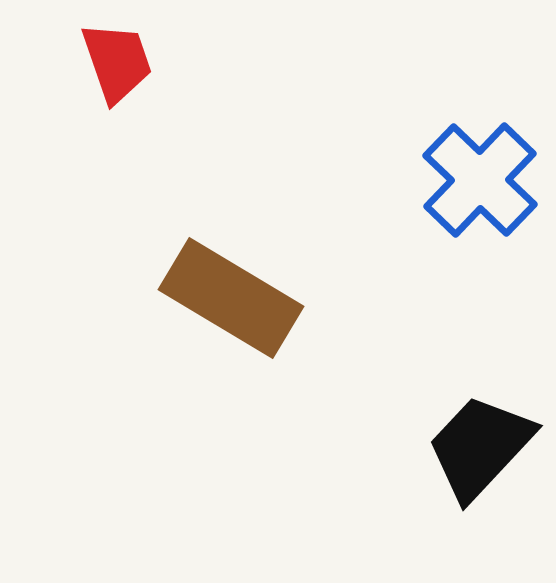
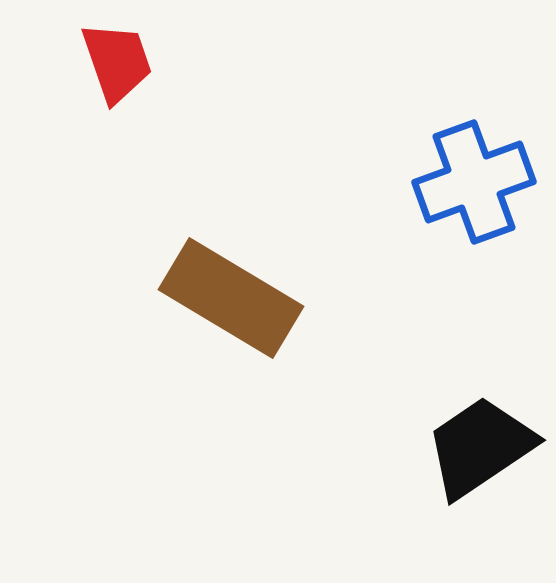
blue cross: moved 6 px left, 2 px down; rotated 26 degrees clockwise
black trapezoid: rotated 13 degrees clockwise
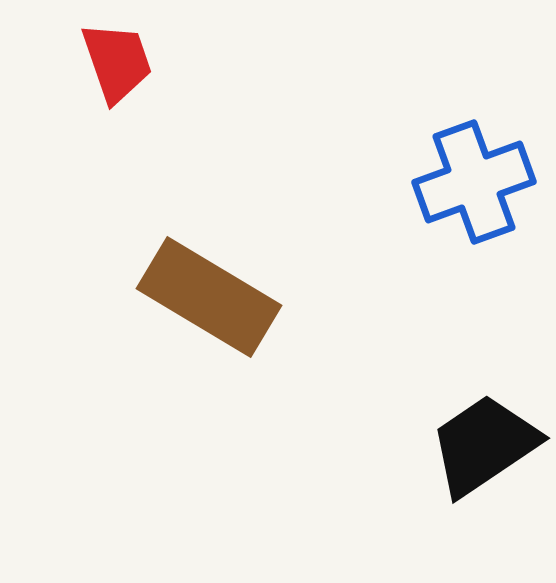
brown rectangle: moved 22 px left, 1 px up
black trapezoid: moved 4 px right, 2 px up
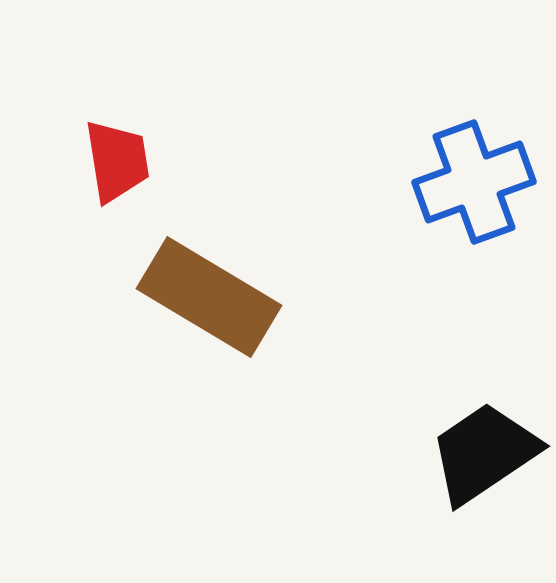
red trapezoid: moved 99 px down; rotated 10 degrees clockwise
black trapezoid: moved 8 px down
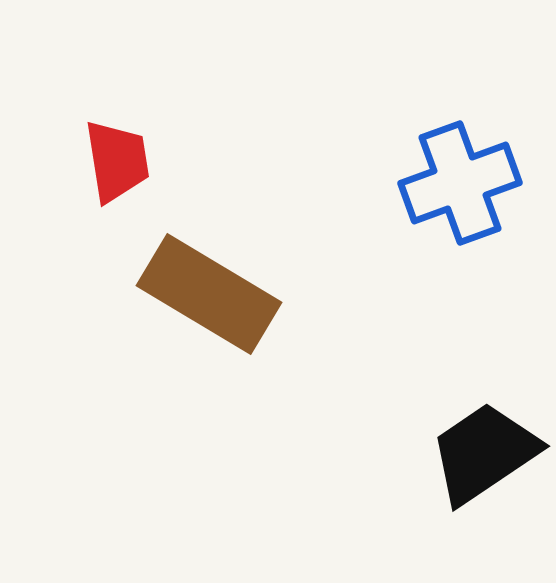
blue cross: moved 14 px left, 1 px down
brown rectangle: moved 3 px up
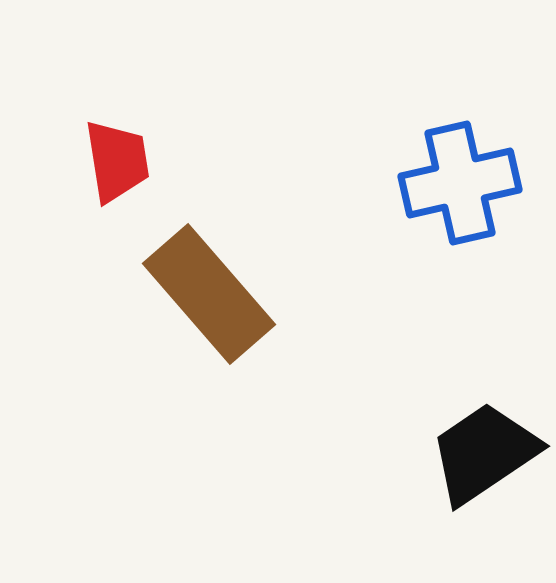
blue cross: rotated 7 degrees clockwise
brown rectangle: rotated 18 degrees clockwise
